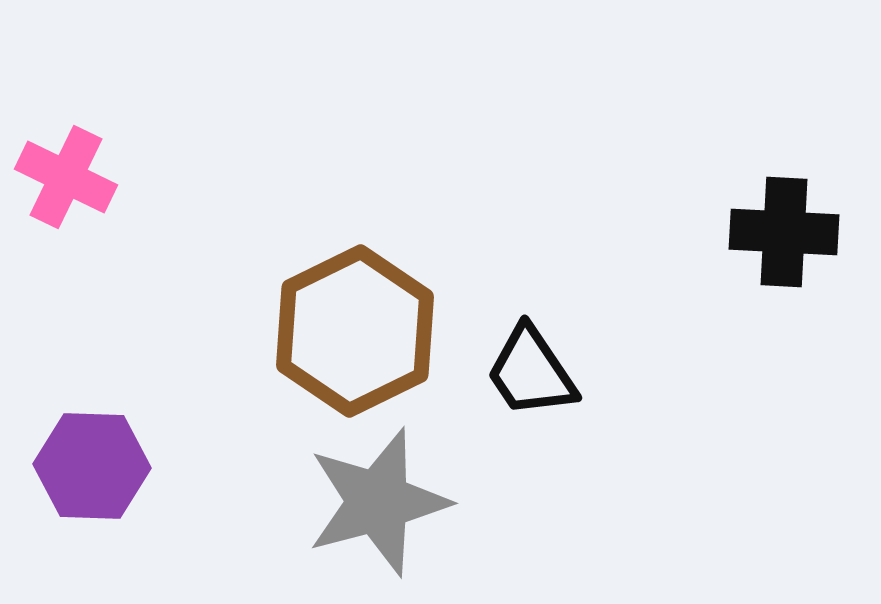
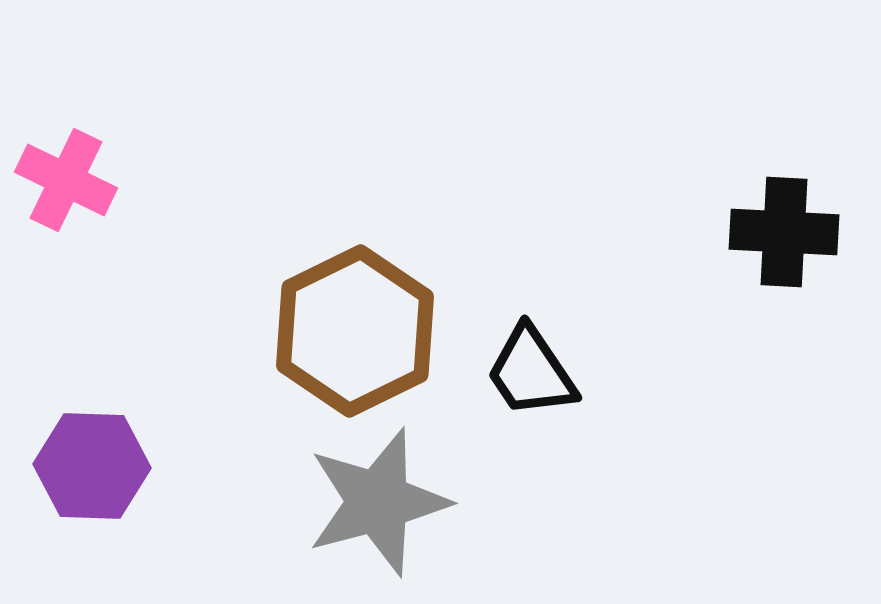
pink cross: moved 3 px down
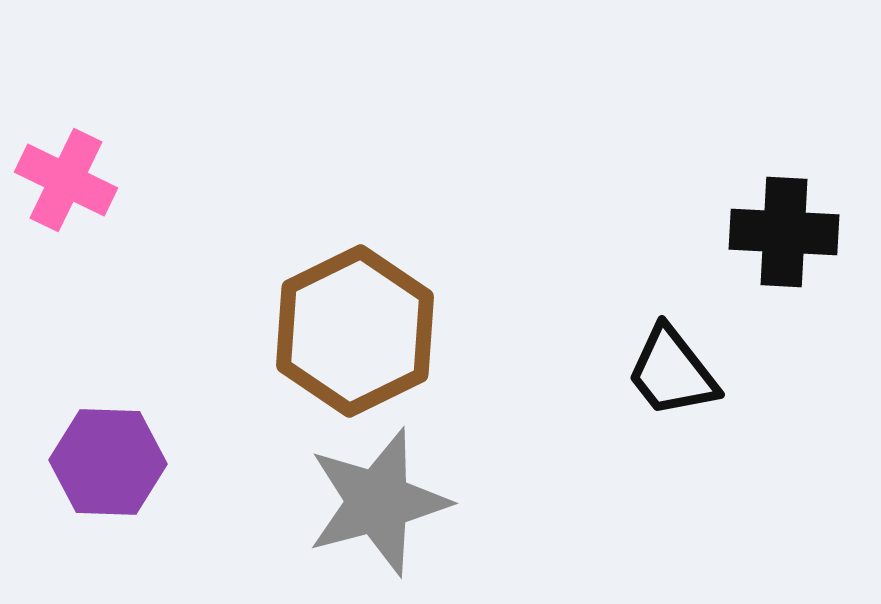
black trapezoid: moved 141 px right; rotated 4 degrees counterclockwise
purple hexagon: moved 16 px right, 4 px up
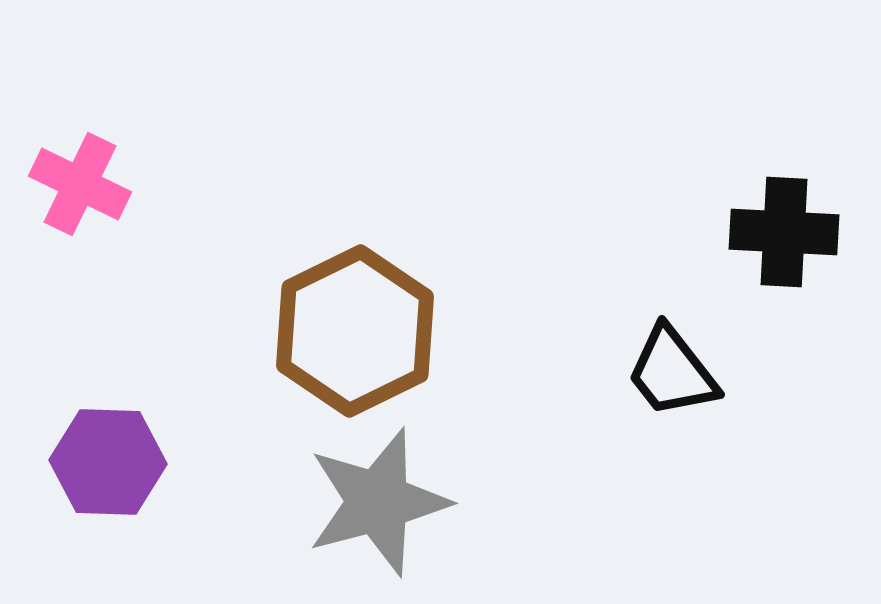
pink cross: moved 14 px right, 4 px down
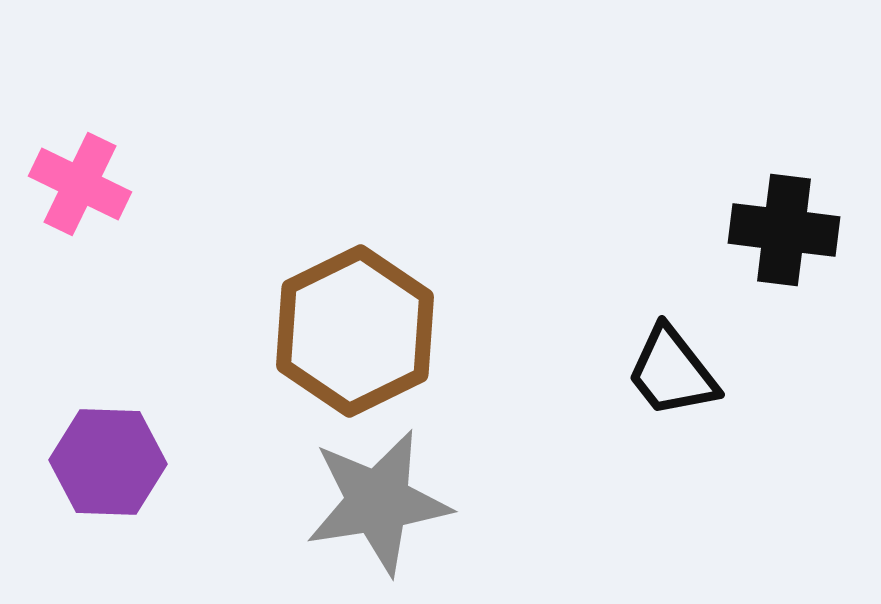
black cross: moved 2 px up; rotated 4 degrees clockwise
gray star: rotated 6 degrees clockwise
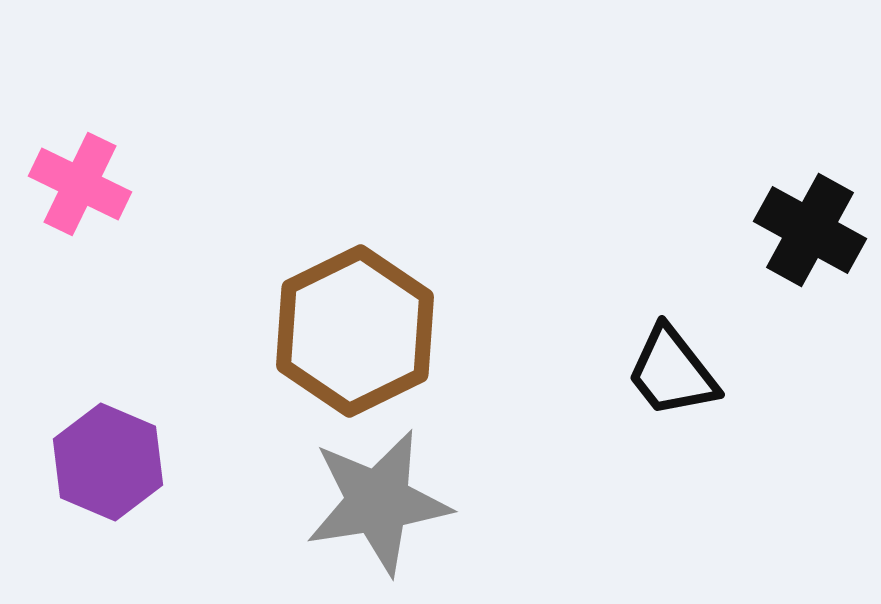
black cross: moved 26 px right; rotated 22 degrees clockwise
purple hexagon: rotated 21 degrees clockwise
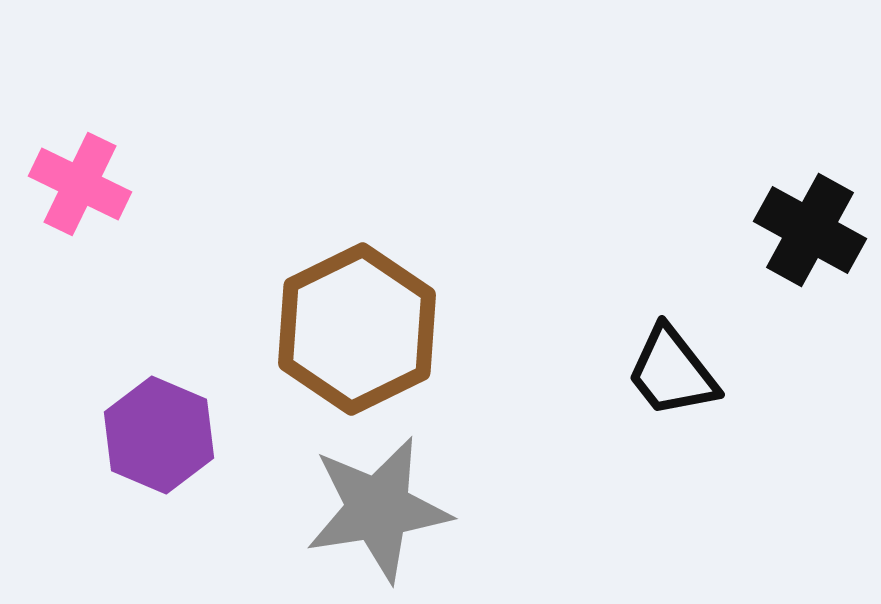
brown hexagon: moved 2 px right, 2 px up
purple hexagon: moved 51 px right, 27 px up
gray star: moved 7 px down
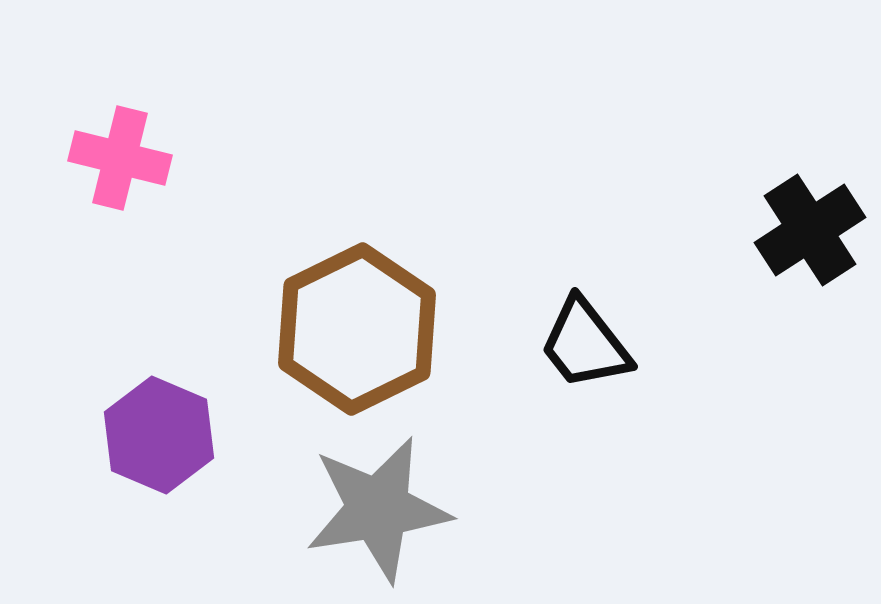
pink cross: moved 40 px right, 26 px up; rotated 12 degrees counterclockwise
black cross: rotated 28 degrees clockwise
black trapezoid: moved 87 px left, 28 px up
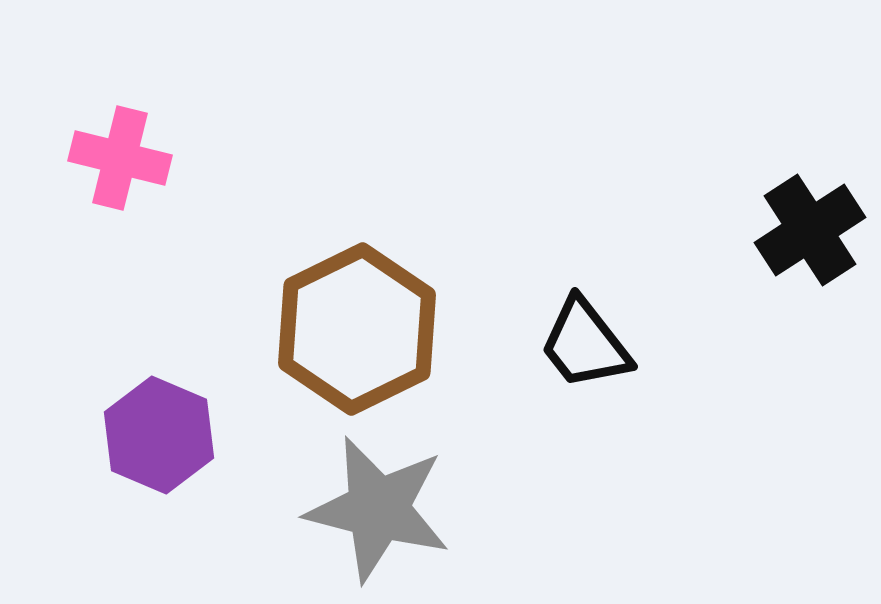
gray star: rotated 23 degrees clockwise
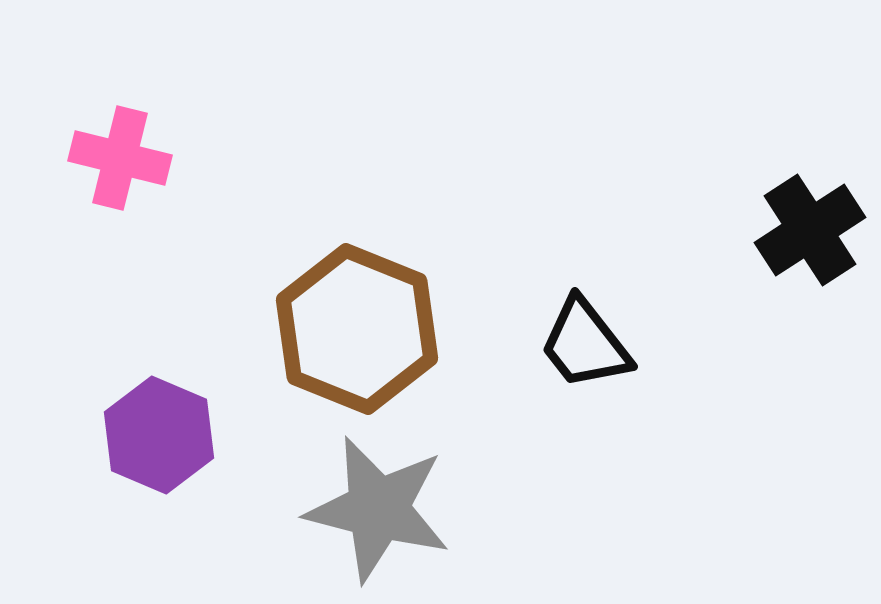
brown hexagon: rotated 12 degrees counterclockwise
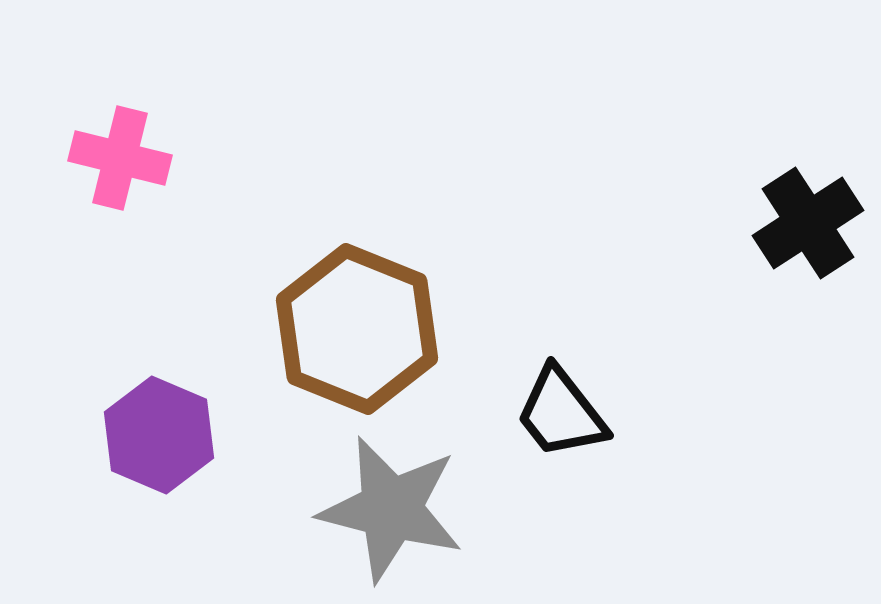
black cross: moved 2 px left, 7 px up
black trapezoid: moved 24 px left, 69 px down
gray star: moved 13 px right
